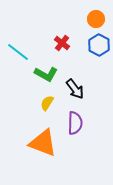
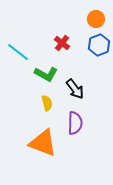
blue hexagon: rotated 10 degrees clockwise
yellow semicircle: rotated 133 degrees clockwise
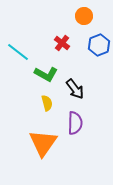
orange circle: moved 12 px left, 3 px up
orange triangle: rotated 44 degrees clockwise
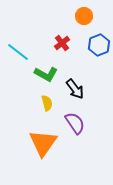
red cross: rotated 14 degrees clockwise
purple semicircle: rotated 35 degrees counterclockwise
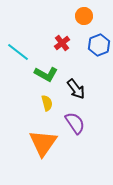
black arrow: moved 1 px right
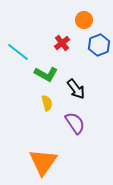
orange circle: moved 4 px down
orange triangle: moved 19 px down
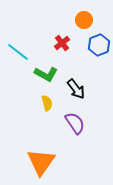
orange triangle: moved 2 px left
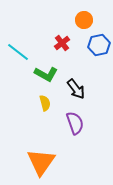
blue hexagon: rotated 10 degrees clockwise
yellow semicircle: moved 2 px left
purple semicircle: rotated 15 degrees clockwise
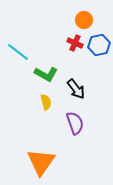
red cross: moved 13 px right; rotated 28 degrees counterclockwise
yellow semicircle: moved 1 px right, 1 px up
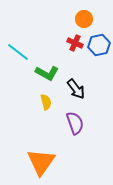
orange circle: moved 1 px up
green L-shape: moved 1 px right, 1 px up
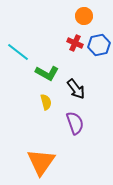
orange circle: moved 3 px up
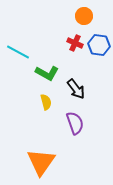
blue hexagon: rotated 20 degrees clockwise
cyan line: rotated 10 degrees counterclockwise
